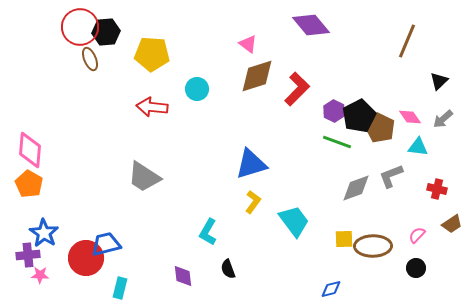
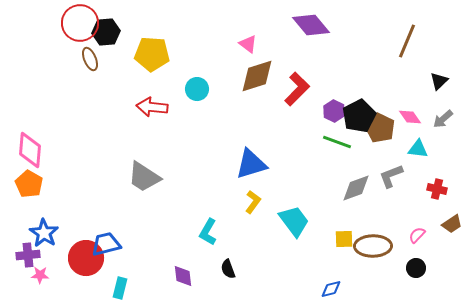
red circle at (80, 27): moved 4 px up
cyan triangle at (418, 147): moved 2 px down
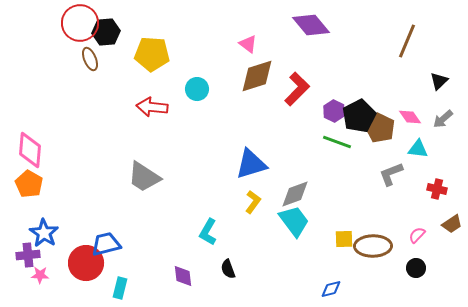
gray L-shape at (391, 176): moved 2 px up
gray diamond at (356, 188): moved 61 px left, 6 px down
red circle at (86, 258): moved 5 px down
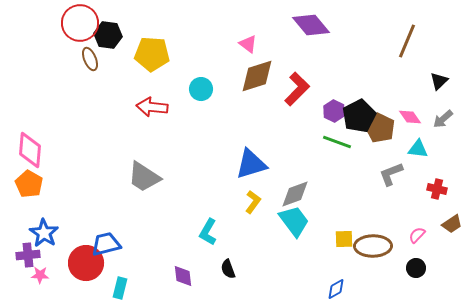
black hexagon at (106, 32): moved 2 px right, 3 px down; rotated 12 degrees clockwise
cyan circle at (197, 89): moved 4 px right
blue diamond at (331, 289): moved 5 px right; rotated 15 degrees counterclockwise
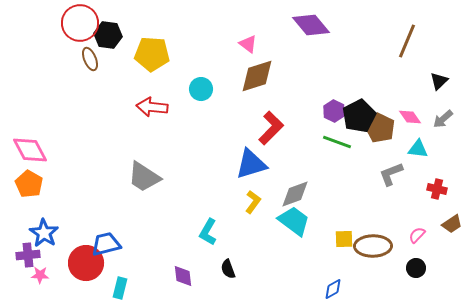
red L-shape at (297, 89): moved 26 px left, 39 px down
pink diamond at (30, 150): rotated 33 degrees counterclockwise
cyan trapezoid at (294, 221): rotated 16 degrees counterclockwise
blue diamond at (336, 289): moved 3 px left
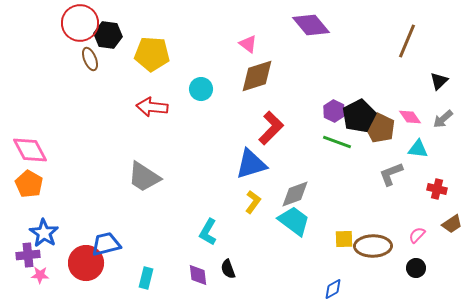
purple diamond at (183, 276): moved 15 px right, 1 px up
cyan rectangle at (120, 288): moved 26 px right, 10 px up
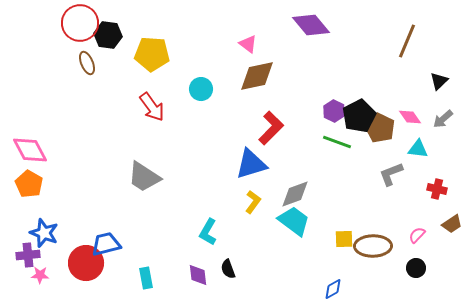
brown ellipse at (90, 59): moved 3 px left, 4 px down
brown diamond at (257, 76): rotated 6 degrees clockwise
red arrow at (152, 107): rotated 132 degrees counterclockwise
blue star at (44, 233): rotated 12 degrees counterclockwise
cyan rectangle at (146, 278): rotated 25 degrees counterclockwise
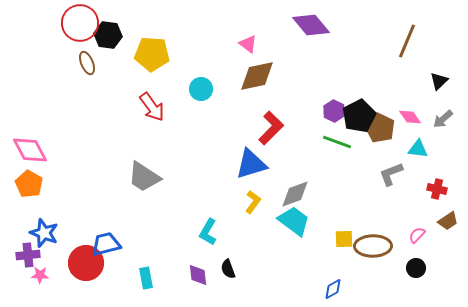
brown trapezoid at (452, 224): moved 4 px left, 3 px up
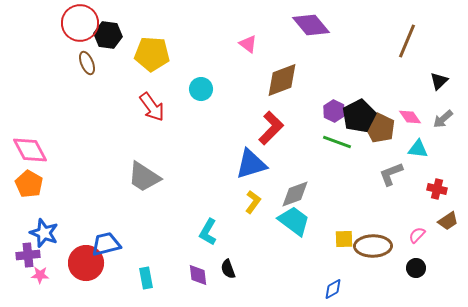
brown diamond at (257, 76): moved 25 px right, 4 px down; rotated 9 degrees counterclockwise
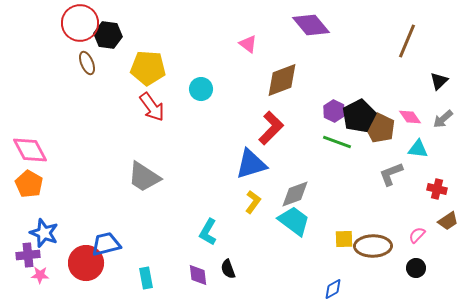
yellow pentagon at (152, 54): moved 4 px left, 14 px down
